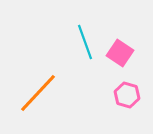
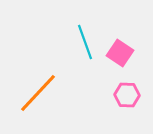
pink hexagon: rotated 15 degrees counterclockwise
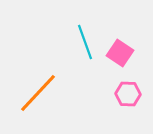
pink hexagon: moved 1 px right, 1 px up
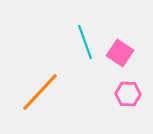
orange line: moved 2 px right, 1 px up
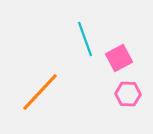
cyan line: moved 3 px up
pink square: moved 1 px left, 5 px down; rotated 28 degrees clockwise
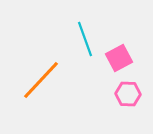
orange line: moved 1 px right, 12 px up
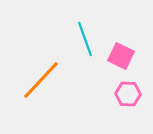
pink square: moved 2 px right, 2 px up; rotated 36 degrees counterclockwise
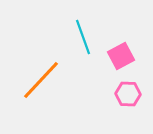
cyan line: moved 2 px left, 2 px up
pink square: rotated 36 degrees clockwise
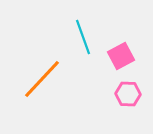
orange line: moved 1 px right, 1 px up
